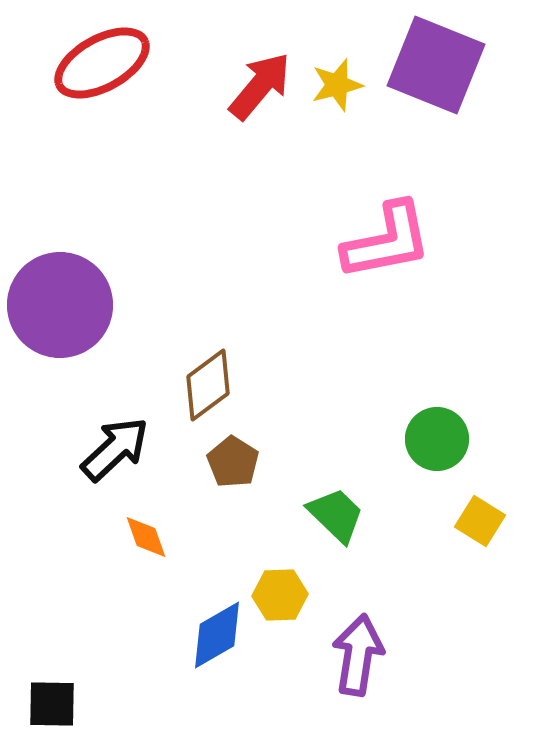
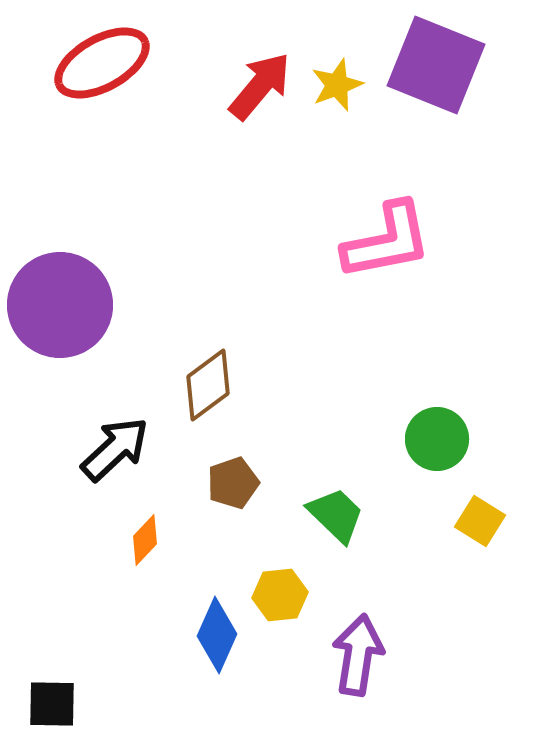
yellow star: rotated 6 degrees counterclockwise
brown pentagon: moved 21 px down; rotated 21 degrees clockwise
orange diamond: moved 1 px left, 3 px down; rotated 63 degrees clockwise
yellow hexagon: rotated 4 degrees counterclockwise
blue diamond: rotated 36 degrees counterclockwise
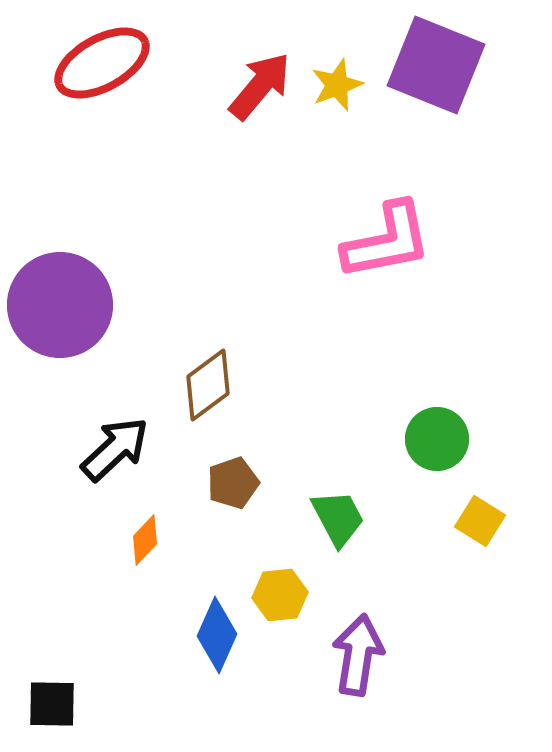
green trapezoid: moved 2 px right, 3 px down; rotated 18 degrees clockwise
